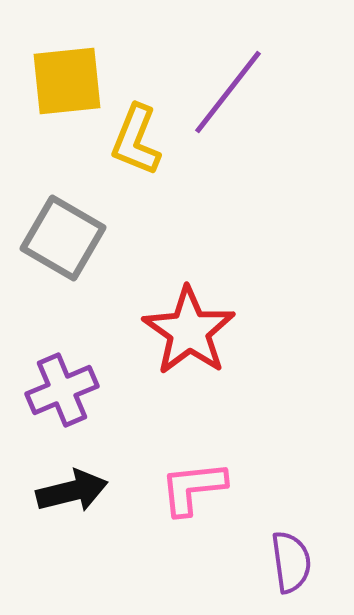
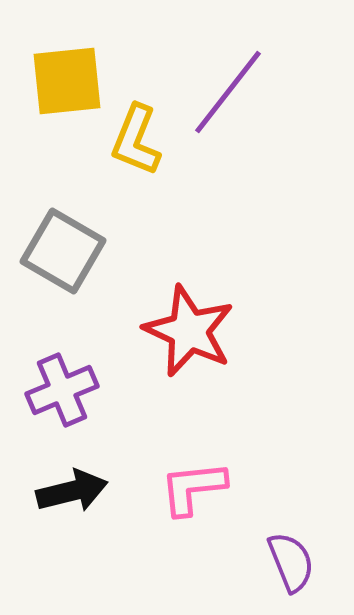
gray square: moved 13 px down
red star: rotated 10 degrees counterclockwise
purple semicircle: rotated 14 degrees counterclockwise
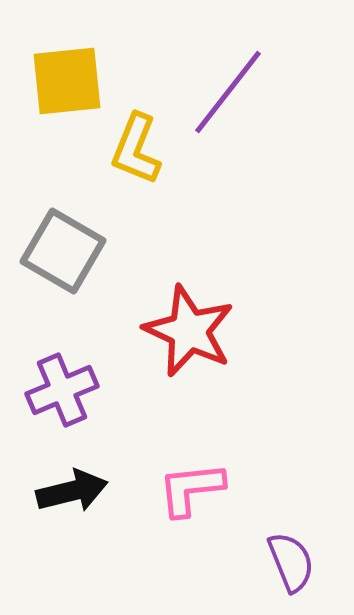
yellow L-shape: moved 9 px down
pink L-shape: moved 2 px left, 1 px down
